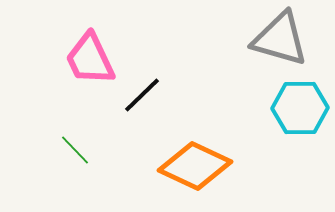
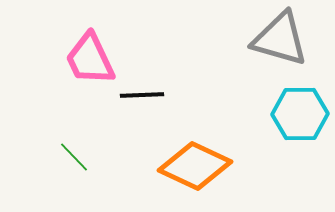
black line: rotated 42 degrees clockwise
cyan hexagon: moved 6 px down
green line: moved 1 px left, 7 px down
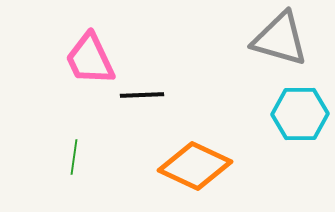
green line: rotated 52 degrees clockwise
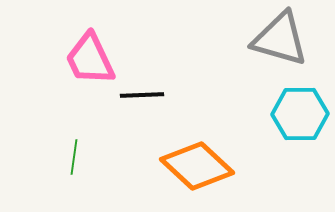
orange diamond: moved 2 px right; rotated 18 degrees clockwise
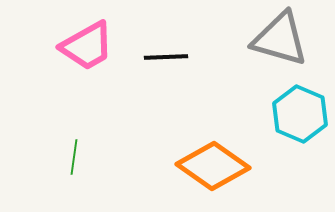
pink trapezoid: moved 3 px left, 13 px up; rotated 94 degrees counterclockwise
black line: moved 24 px right, 38 px up
cyan hexagon: rotated 24 degrees clockwise
orange diamond: moved 16 px right; rotated 8 degrees counterclockwise
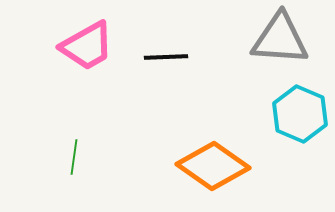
gray triangle: rotated 12 degrees counterclockwise
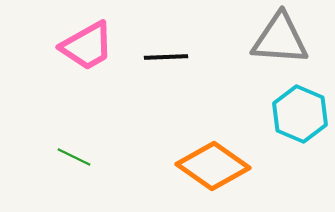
green line: rotated 72 degrees counterclockwise
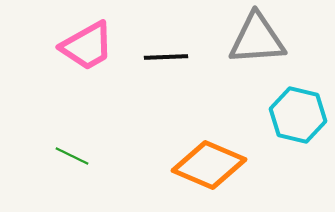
gray triangle: moved 23 px left; rotated 8 degrees counterclockwise
cyan hexagon: moved 2 px left, 1 px down; rotated 10 degrees counterclockwise
green line: moved 2 px left, 1 px up
orange diamond: moved 4 px left, 1 px up; rotated 12 degrees counterclockwise
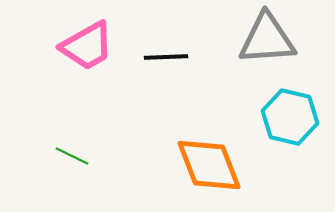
gray triangle: moved 10 px right
cyan hexagon: moved 8 px left, 2 px down
orange diamond: rotated 46 degrees clockwise
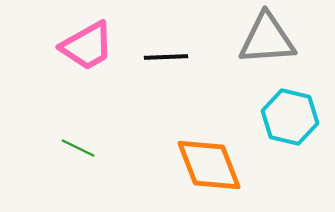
green line: moved 6 px right, 8 px up
